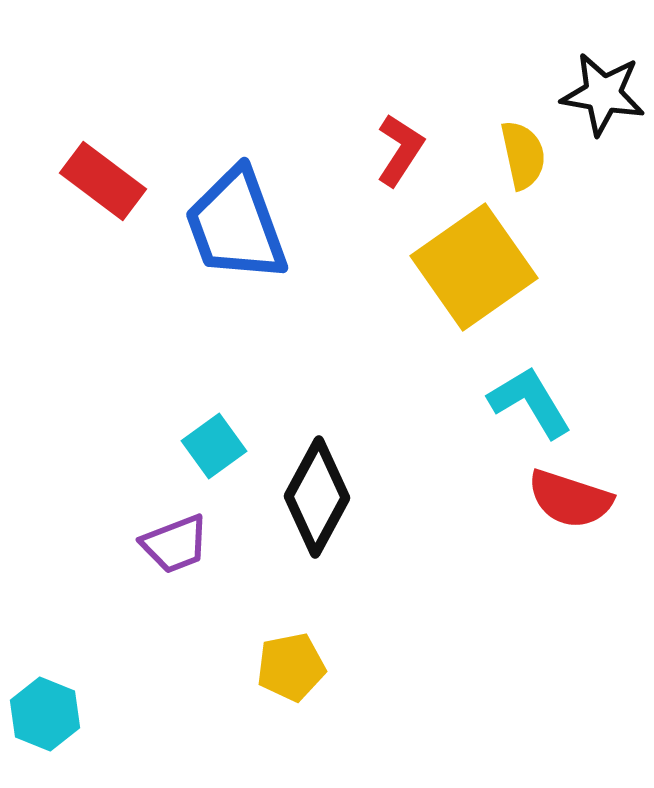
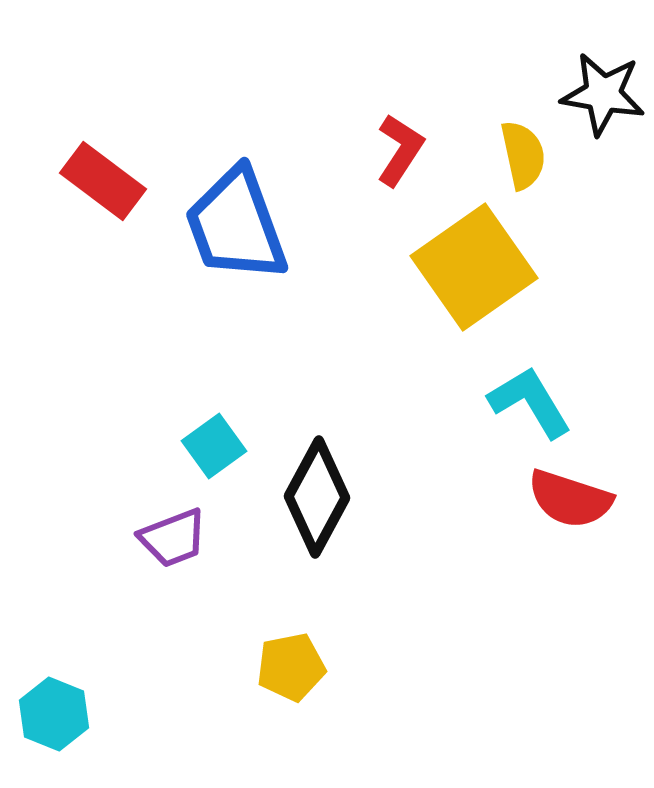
purple trapezoid: moved 2 px left, 6 px up
cyan hexagon: moved 9 px right
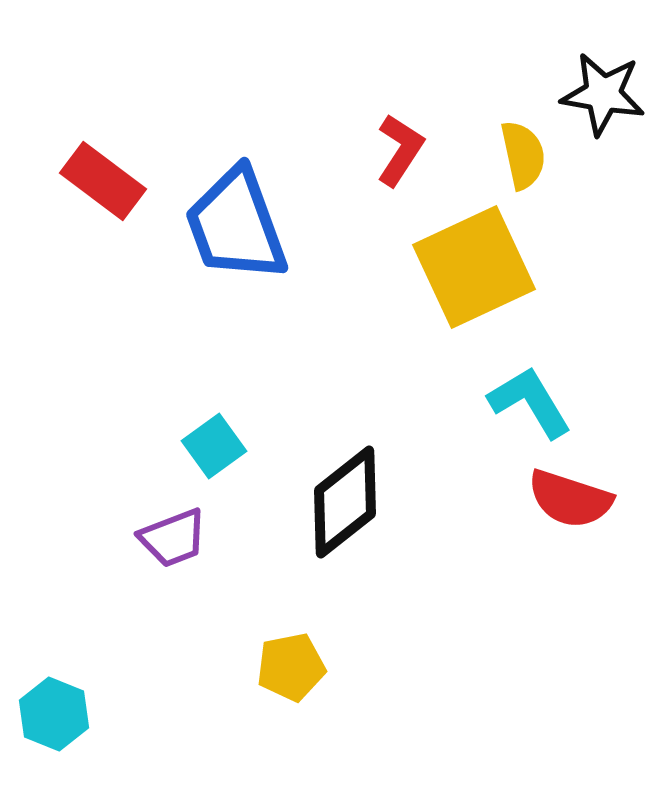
yellow square: rotated 10 degrees clockwise
black diamond: moved 28 px right, 5 px down; rotated 23 degrees clockwise
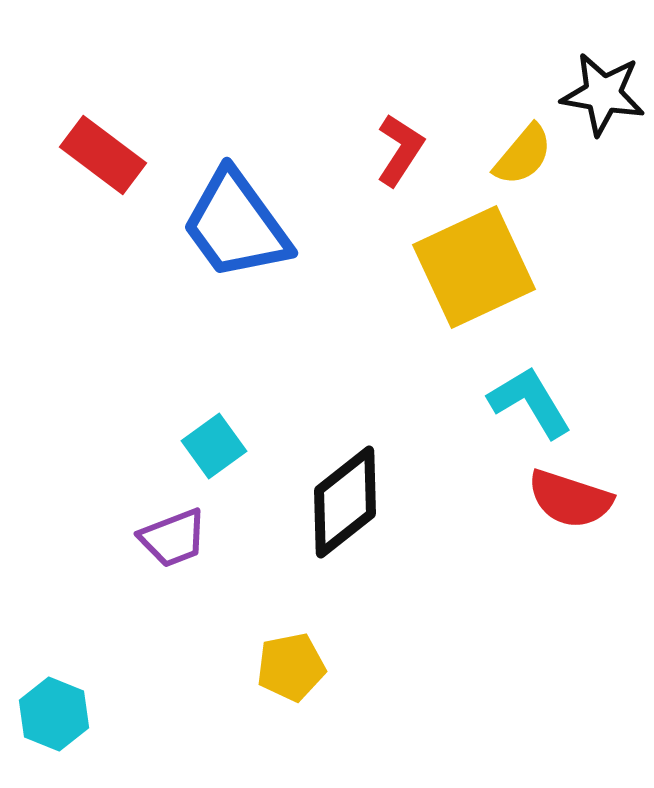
yellow semicircle: rotated 52 degrees clockwise
red rectangle: moved 26 px up
blue trapezoid: rotated 16 degrees counterclockwise
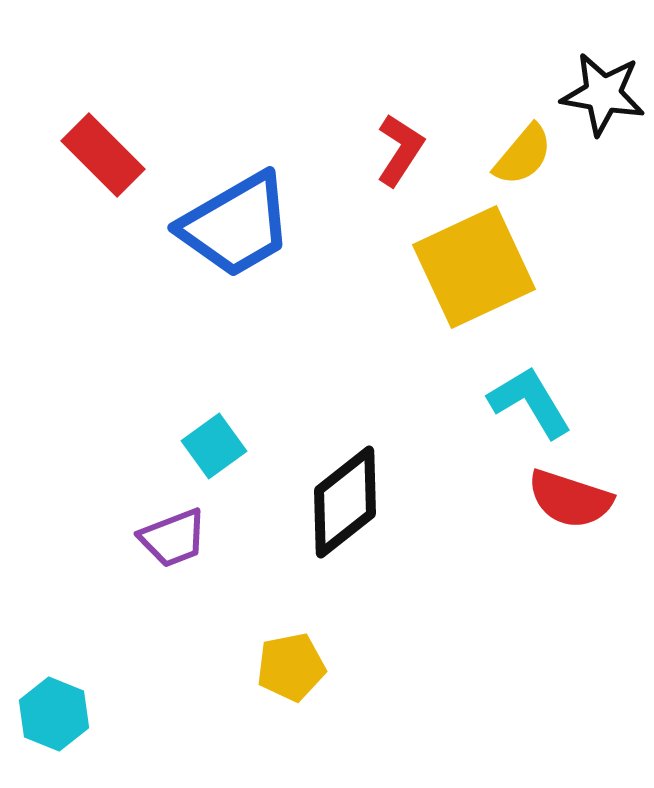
red rectangle: rotated 8 degrees clockwise
blue trapezoid: rotated 84 degrees counterclockwise
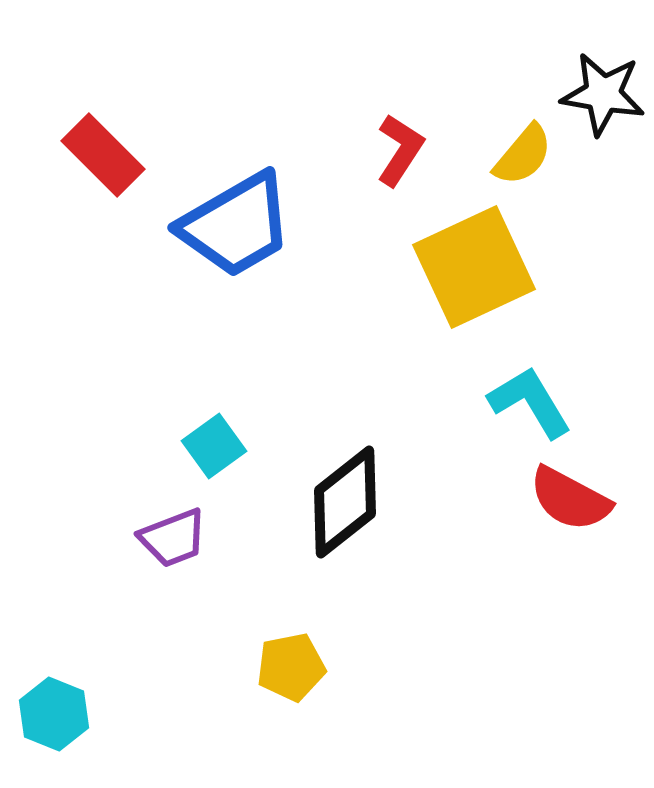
red semicircle: rotated 10 degrees clockwise
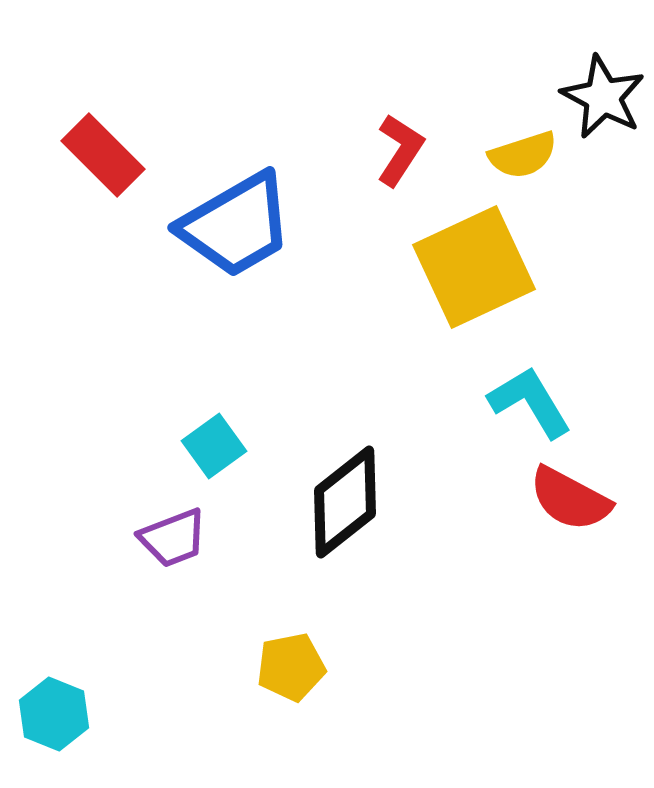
black star: moved 3 px down; rotated 18 degrees clockwise
yellow semicircle: rotated 32 degrees clockwise
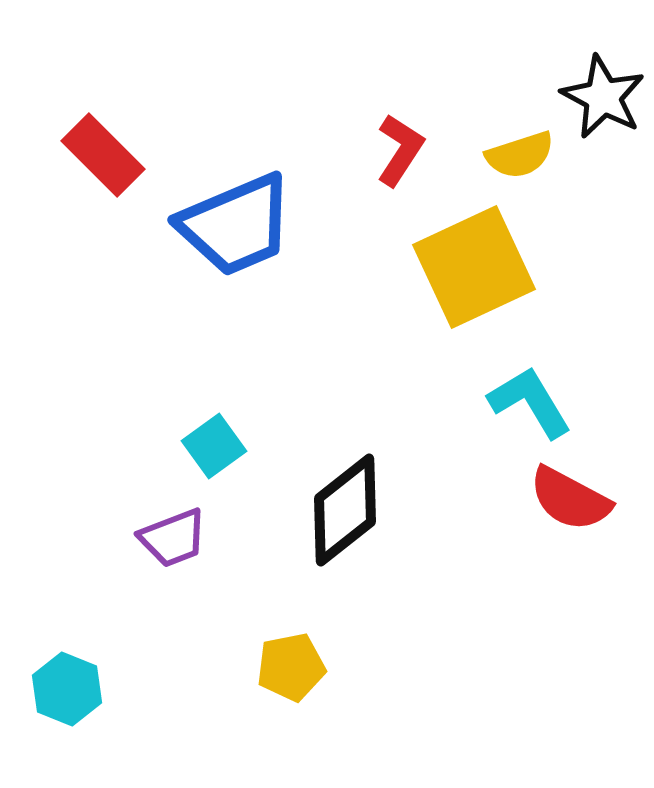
yellow semicircle: moved 3 px left
blue trapezoid: rotated 7 degrees clockwise
black diamond: moved 8 px down
cyan hexagon: moved 13 px right, 25 px up
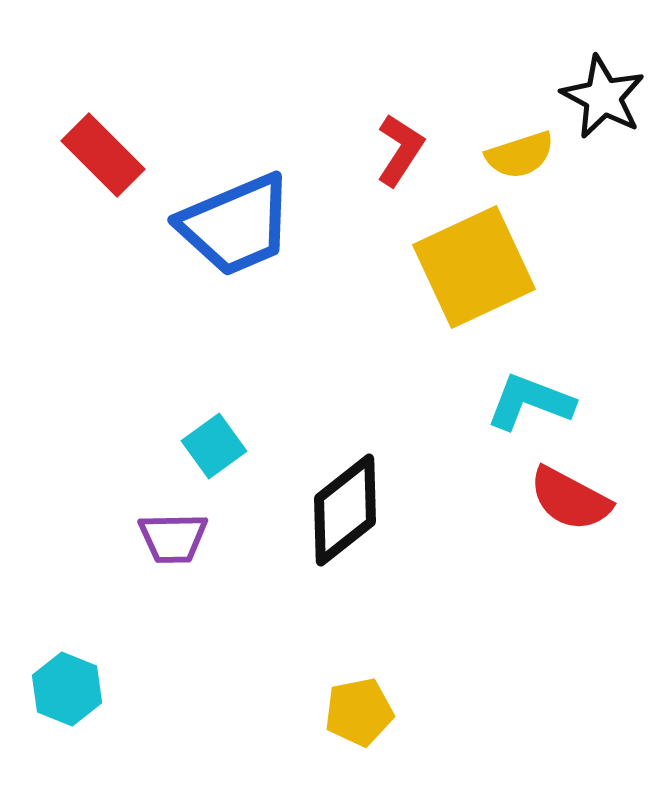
cyan L-shape: rotated 38 degrees counterclockwise
purple trapezoid: rotated 20 degrees clockwise
yellow pentagon: moved 68 px right, 45 px down
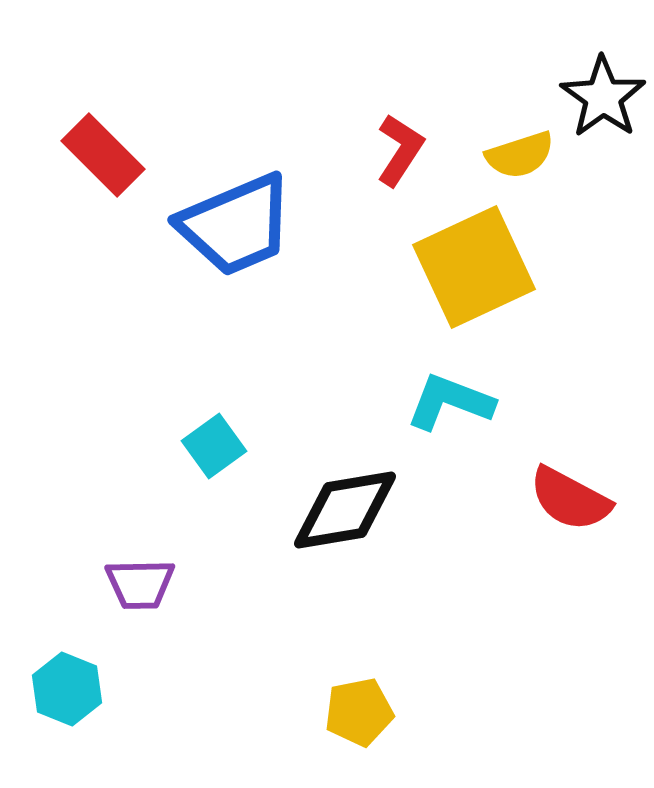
black star: rotated 8 degrees clockwise
cyan L-shape: moved 80 px left
black diamond: rotated 29 degrees clockwise
purple trapezoid: moved 33 px left, 46 px down
